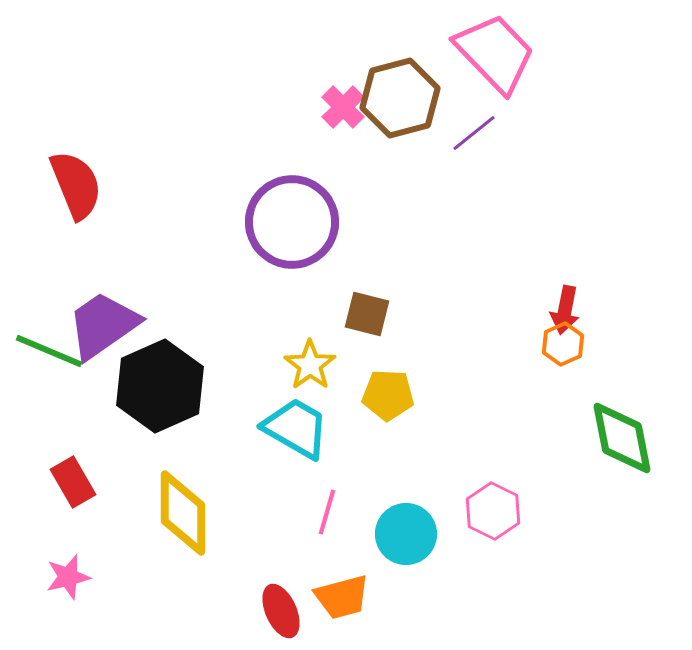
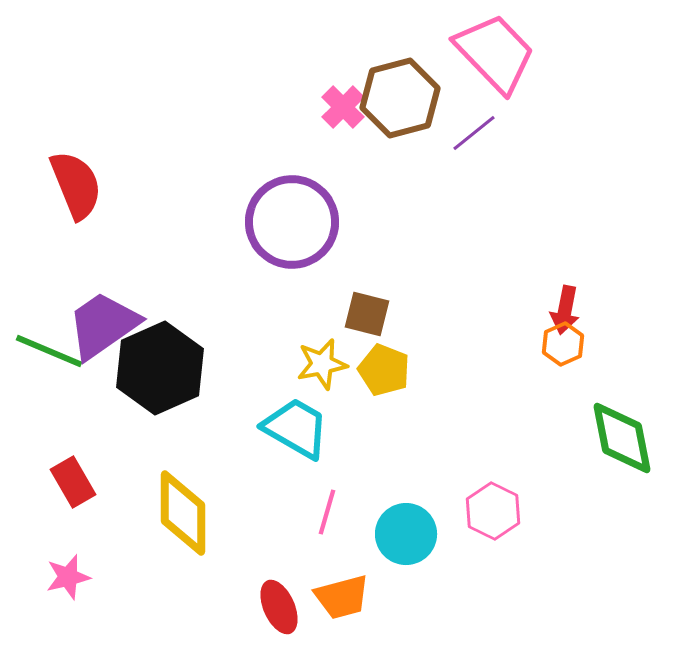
yellow star: moved 12 px right, 1 px up; rotated 24 degrees clockwise
black hexagon: moved 18 px up
yellow pentagon: moved 4 px left, 25 px up; rotated 18 degrees clockwise
red ellipse: moved 2 px left, 4 px up
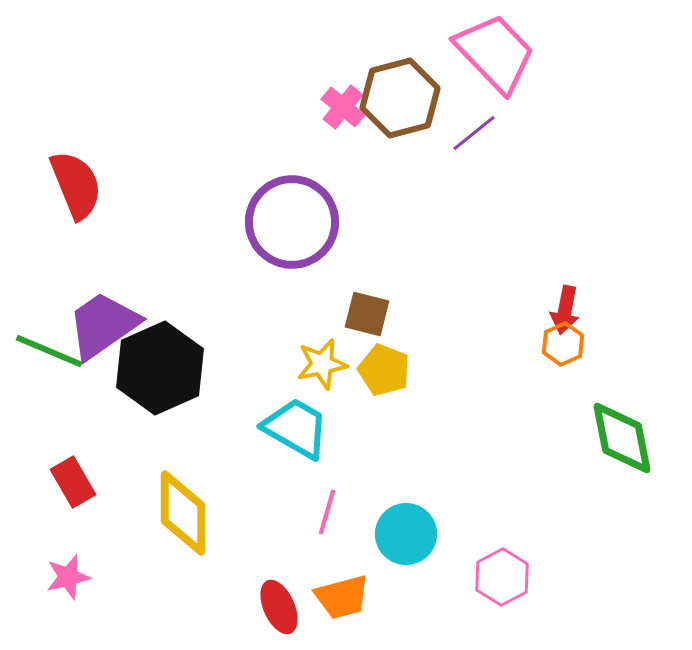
pink cross: rotated 6 degrees counterclockwise
pink hexagon: moved 9 px right, 66 px down; rotated 6 degrees clockwise
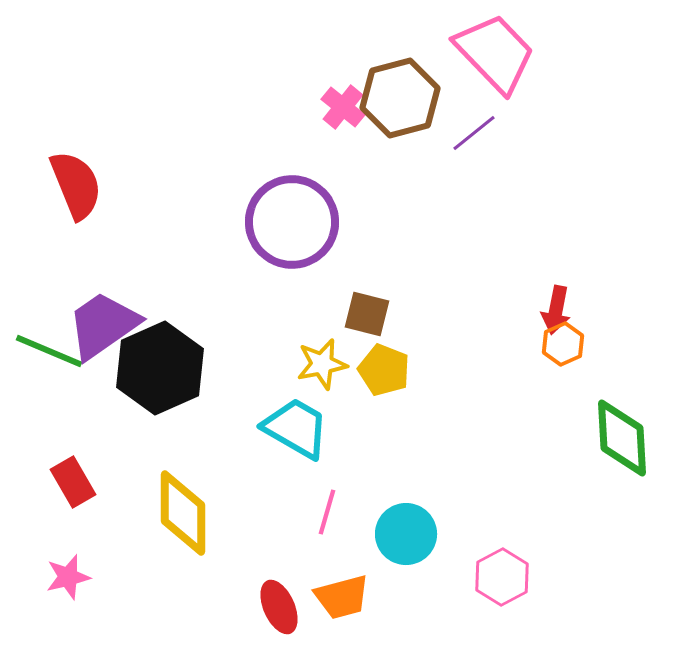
red arrow: moved 9 px left
green diamond: rotated 8 degrees clockwise
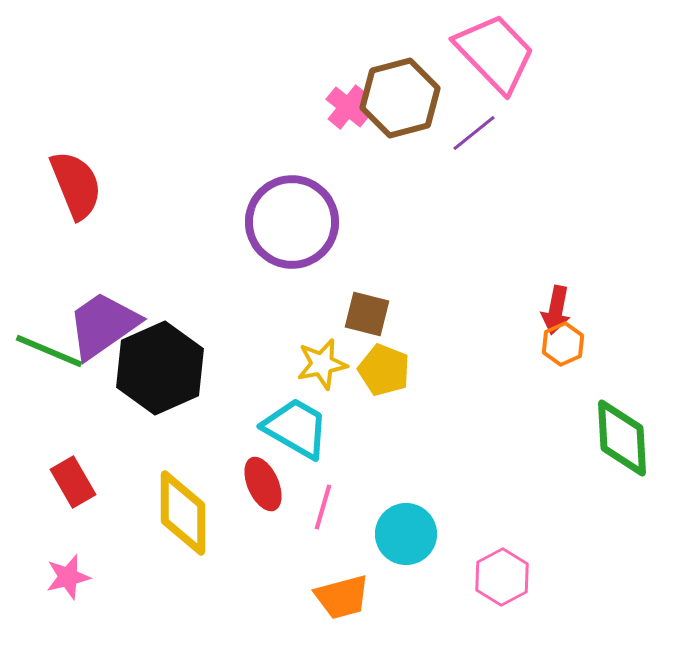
pink cross: moved 5 px right
pink line: moved 4 px left, 5 px up
red ellipse: moved 16 px left, 123 px up
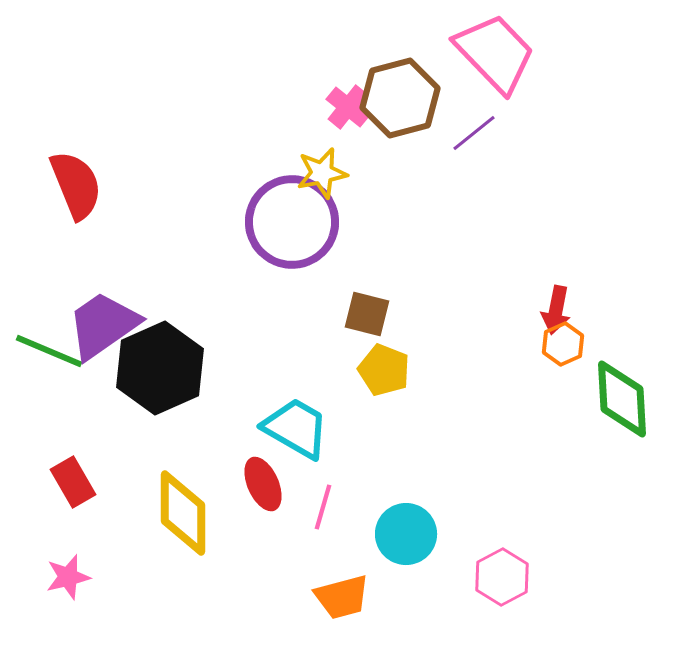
yellow star: moved 191 px up
green diamond: moved 39 px up
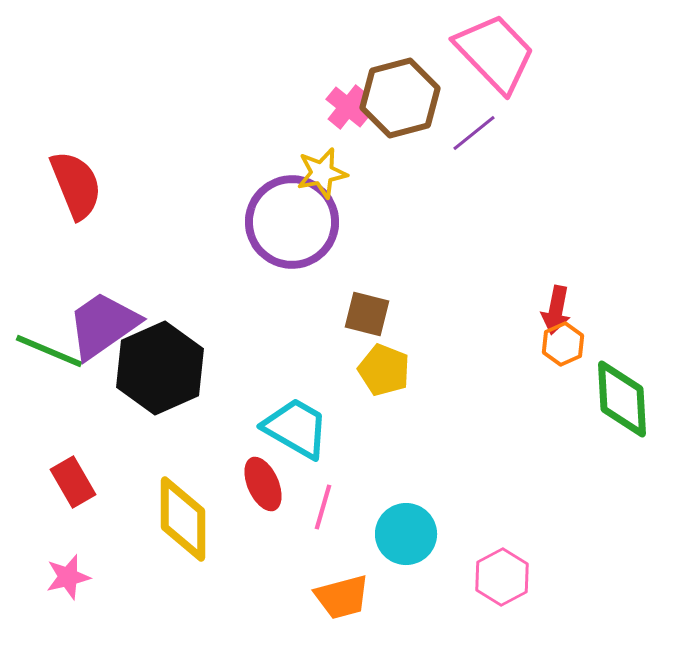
yellow diamond: moved 6 px down
